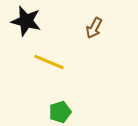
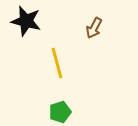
yellow line: moved 8 px right, 1 px down; rotated 52 degrees clockwise
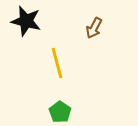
green pentagon: rotated 20 degrees counterclockwise
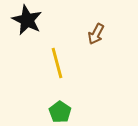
black star: moved 1 px right, 1 px up; rotated 12 degrees clockwise
brown arrow: moved 2 px right, 6 px down
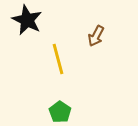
brown arrow: moved 2 px down
yellow line: moved 1 px right, 4 px up
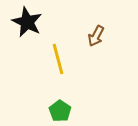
black star: moved 2 px down
green pentagon: moved 1 px up
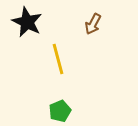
brown arrow: moved 3 px left, 12 px up
green pentagon: rotated 15 degrees clockwise
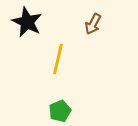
yellow line: rotated 28 degrees clockwise
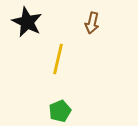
brown arrow: moved 1 px left, 1 px up; rotated 15 degrees counterclockwise
